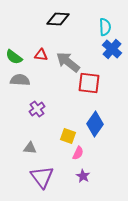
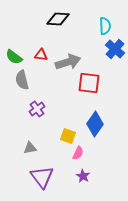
cyan semicircle: moved 1 px up
blue cross: moved 3 px right
gray arrow: rotated 125 degrees clockwise
gray semicircle: moved 2 px right; rotated 108 degrees counterclockwise
gray triangle: rotated 16 degrees counterclockwise
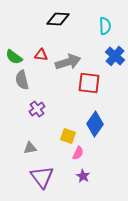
blue cross: moved 7 px down
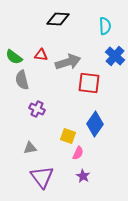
purple cross: rotated 28 degrees counterclockwise
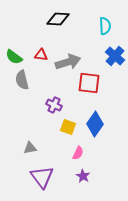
purple cross: moved 17 px right, 4 px up
yellow square: moved 9 px up
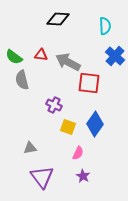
gray arrow: rotated 135 degrees counterclockwise
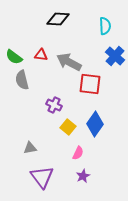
gray arrow: moved 1 px right
red square: moved 1 px right, 1 px down
yellow square: rotated 21 degrees clockwise
purple star: rotated 16 degrees clockwise
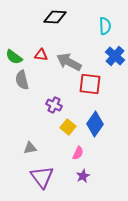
black diamond: moved 3 px left, 2 px up
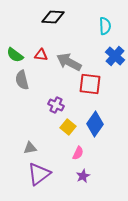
black diamond: moved 2 px left
green semicircle: moved 1 px right, 2 px up
purple cross: moved 2 px right
purple triangle: moved 3 px left, 3 px up; rotated 30 degrees clockwise
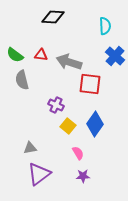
gray arrow: rotated 10 degrees counterclockwise
yellow square: moved 1 px up
pink semicircle: rotated 56 degrees counterclockwise
purple star: rotated 24 degrees clockwise
